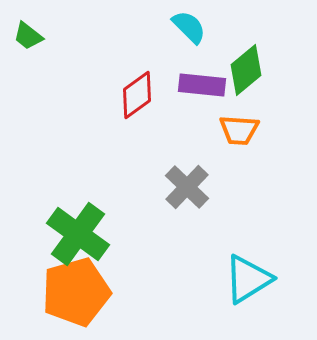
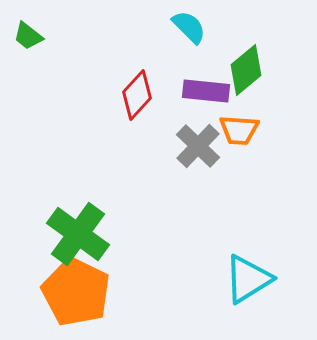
purple rectangle: moved 4 px right, 6 px down
red diamond: rotated 12 degrees counterclockwise
gray cross: moved 11 px right, 41 px up
orange pentagon: rotated 30 degrees counterclockwise
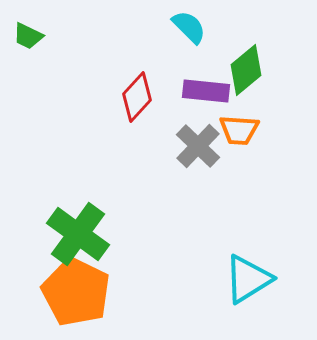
green trapezoid: rotated 12 degrees counterclockwise
red diamond: moved 2 px down
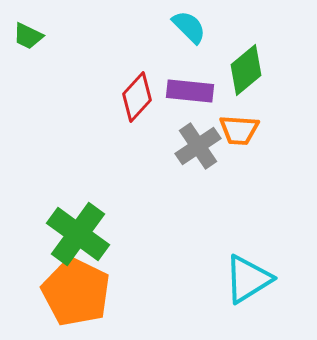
purple rectangle: moved 16 px left
gray cross: rotated 12 degrees clockwise
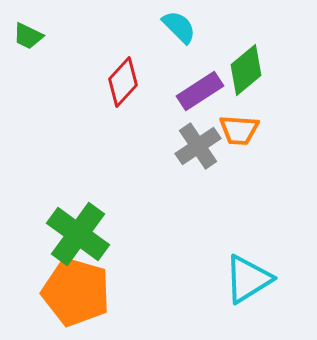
cyan semicircle: moved 10 px left
purple rectangle: moved 10 px right; rotated 39 degrees counterclockwise
red diamond: moved 14 px left, 15 px up
orange pentagon: rotated 10 degrees counterclockwise
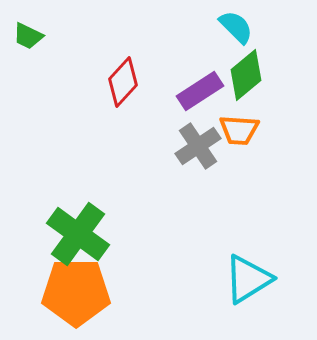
cyan semicircle: moved 57 px right
green diamond: moved 5 px down
orange pentagon: rotated 16 degrees counterclockwise
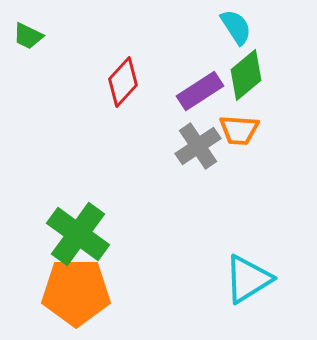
cyan semicircle: rotated 12 degrees clockwise
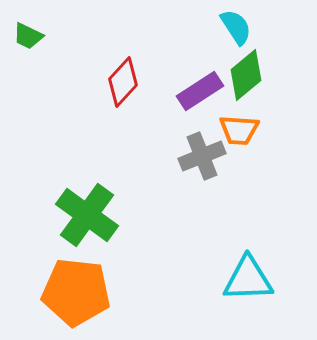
gray cross: moved 4 px right, 10 px down; rotated 12 degrees clockwise
green cross: moved 9 px right, 19 px up
cyan triangle: rotated 30 degrees clockwise
orange pentagon: rotated 6 degrees clockwise
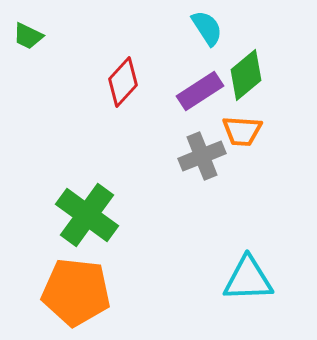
cyan semicircle: moved 29 px left, 1 px down
orange trapezoid: moved 3 px right, 1 px down
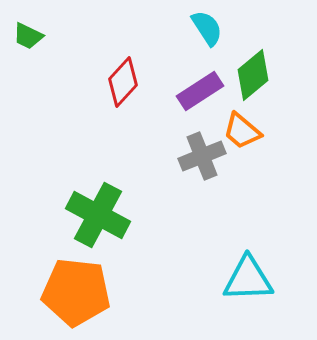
green diamond: moved 7 px right
orange trapezoid: rotated 36 degrees clockwise
green cross: moved 11 px right; rotated 8 degrees counterclockwise
